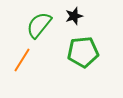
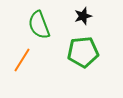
black star: moved 9 px right
green semicircle: rotated 60 degrees counterclockwise
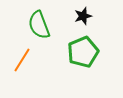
green pentagon: rotated 16 degrees counterclockwise
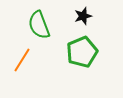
green pentagon: moved 1 px left
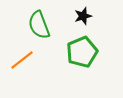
orange line: rotated 20 degrees clockwise
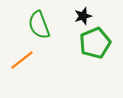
green pentagon: moved 13 px right, 9 px up
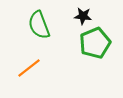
black star: rotated 24 degrees clockwise
orange line: moved 7 px right, 8 px down
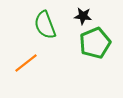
green semicircle: moved 6 px right
orange line: moved 3 px left, 5 px up
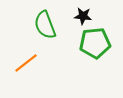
green pentagon: rotated 16 degrees clockwise
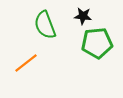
green pentagon: moved 2 px right
